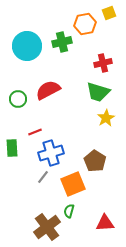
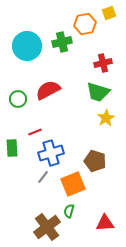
brown pentagon: rotated 15 degrees counterclockwise
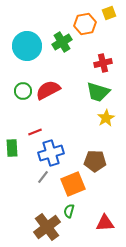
green cross: rotated 18 degrees counterclockwise
green circle: moved 5 px right, 8 px up
brown pentagon: rotated 15 degrees counterclockwise
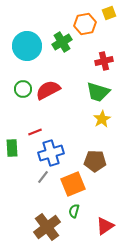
red cross: moved 1 px right, 2 px up
green circle: moved 2 px up
yellow star: moved 4 px left, 1 px down
green semicircle: moved 5 px right
red triangle: moved 3 px down; rotated 30 degrees counterclockwise
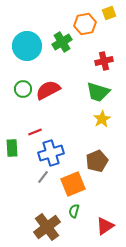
brown pentagon: moved 2 px right; rotated 25 degrees counterclockwise
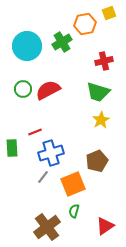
yellow star: moved 1 px left, 1 px down
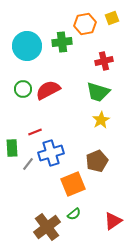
yellow square: moved 3 px right, 5 px down
green cross: rotated 24 degrees clockwise
gray line: moved 15 px left, 13 px up
green semicircle: moved 3 px down; rotated 144 degrees counterclockwise
red triangle: moved 8 px right, 5 px up
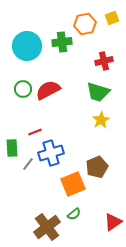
brown pentagon: moved 6 px down
red triangle: moved 1 px down
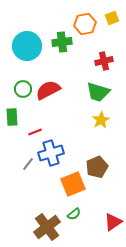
green rectangle: moved 31 px up
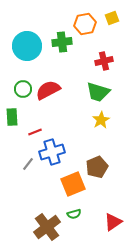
blue cross: moved 1 px right, 1 px up
green semicircle: rotated 24 degrees clockwise
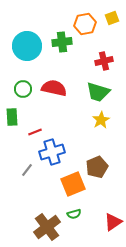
red semicircle: moved 6 px right, 2 px up; rotated 40 degrees clockwise
gray line: moved 1 px left, 6 px down
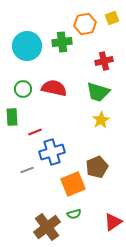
gray line: rotated 32 degrees clockwise
